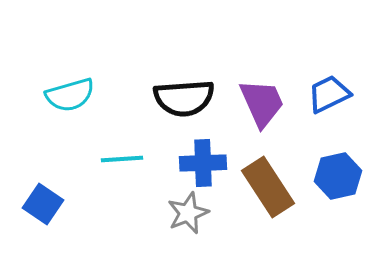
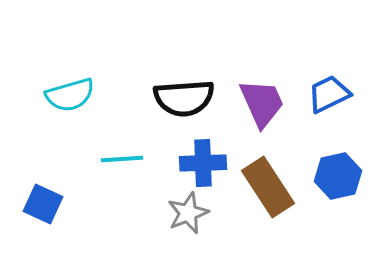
blue square: rotated 9 degrees counterclockwise
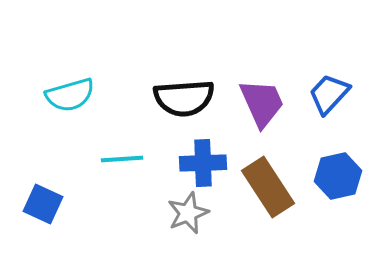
blue trapezoid: rotated 21 degrees counterclockwise
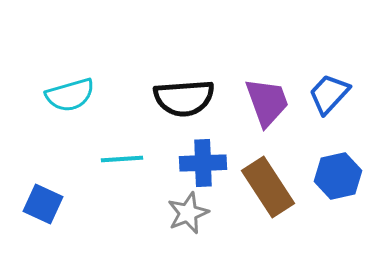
purple trapezoid: moved 5 px right, 1 px up; rotated 4 degrees clockwise
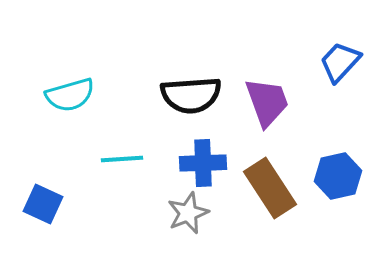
blue trapezoid: moved 11 px right, 32 px up
black semicircle: moved 7 px right, 3 px up
brown rectangle: moved 2 px right, 1 px down
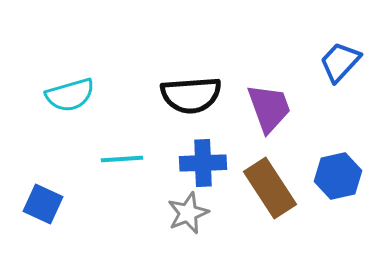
purple trapezoid: moved 2 px right, 6 px down
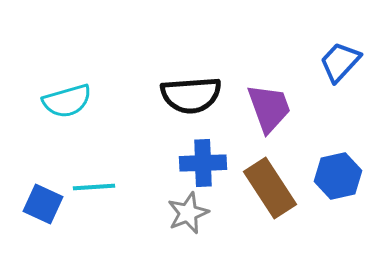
cyan semicircle: moved 3 px left, 6 px down
cyan line: moved 28 px left, 28 px down
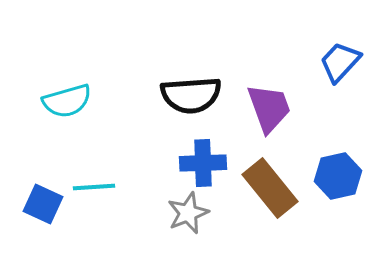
brown rectangle: rotated 6 degrees counterclockwise
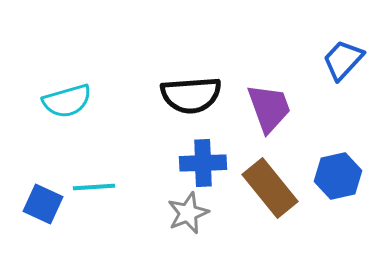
blue trapezoid: moved 3 px right, 2 px up
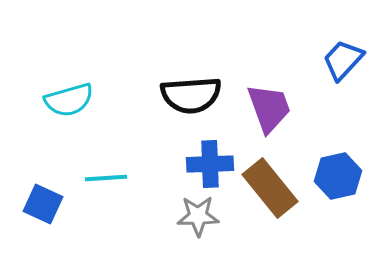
cyan semicircle: moved 2 px right, 1 px up
blue cross: moved 7 px right, 1 px down
cyan line: moved 12 px right, 9 px up
gray star: moved 10 px right, 3 px down; rotated 21 degrees clockwise
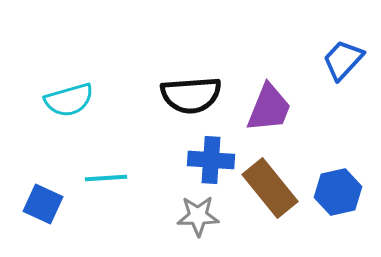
purple trapezoid: rotated 42 degrees clockwise
blue cross: moved 1 px right, 4 px up; rotated 6 degrees clockwise
blue hexagon: moved 16 px down
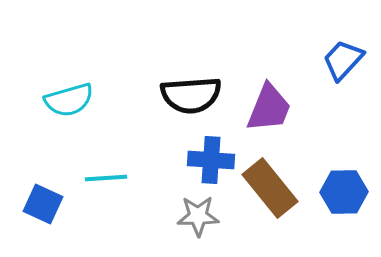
blue hexagon: moved 6 px right; rotated 12 degrees clockwise
